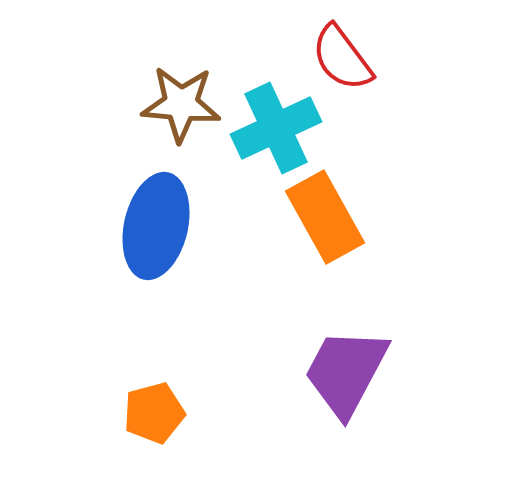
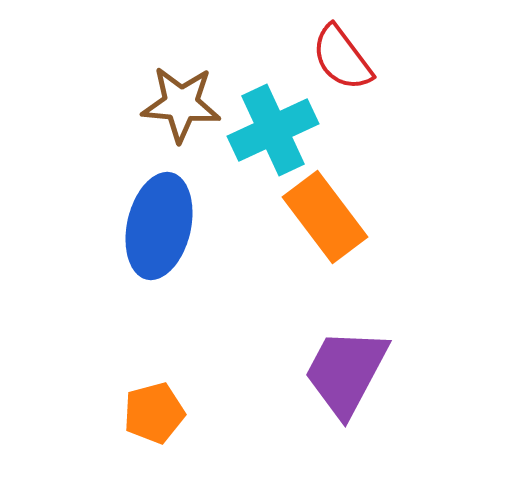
cyan cross: moved 3 px left, 2 px down
orange rectangle: rotated 8 degrees counterclockwise
blue ellipse: moved 3 px right
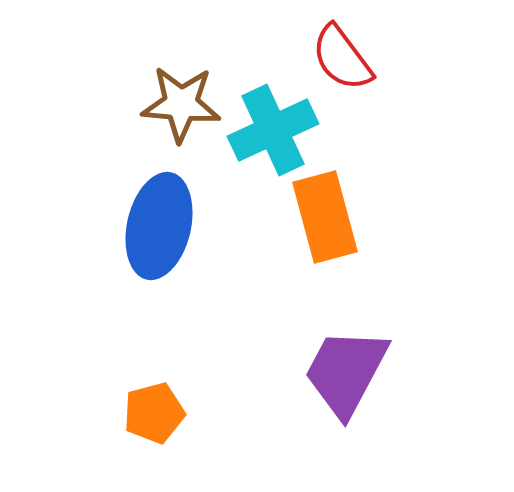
orange rectangle: rotated 22 degrees clockwise
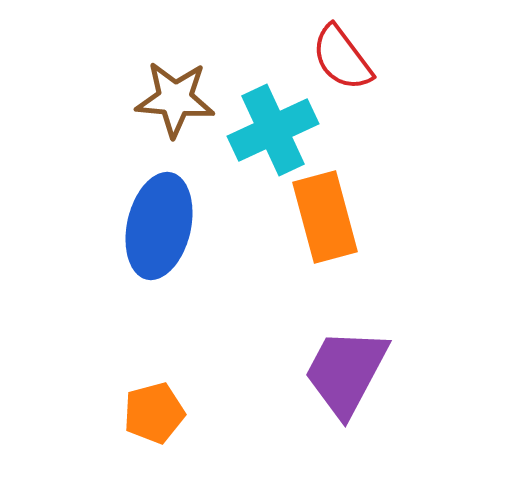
brown star: moved 6 px left, 5 px up
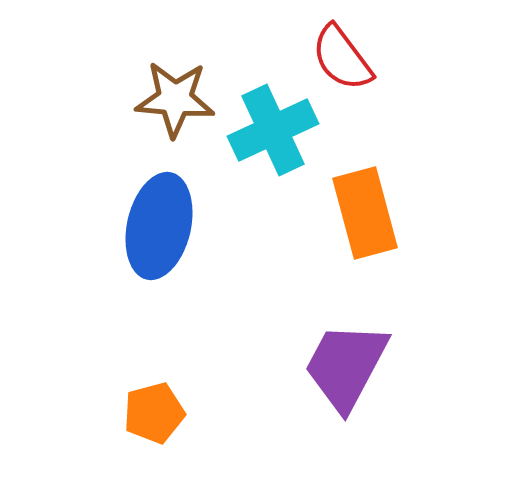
orange rectangle: moved 40 px right, 4 px up
purple trapezoid: moved 6 px up
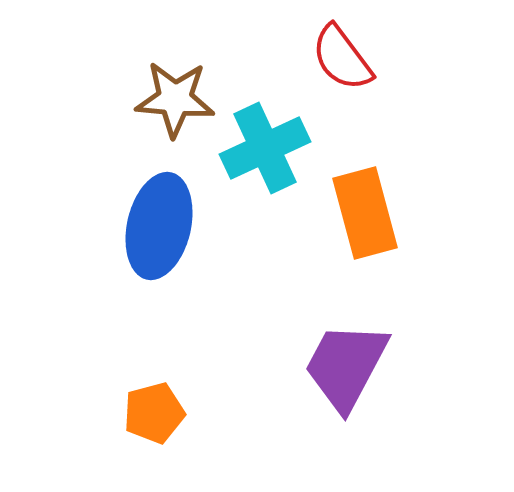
cyan cross: moved 8 px left, 18 px down
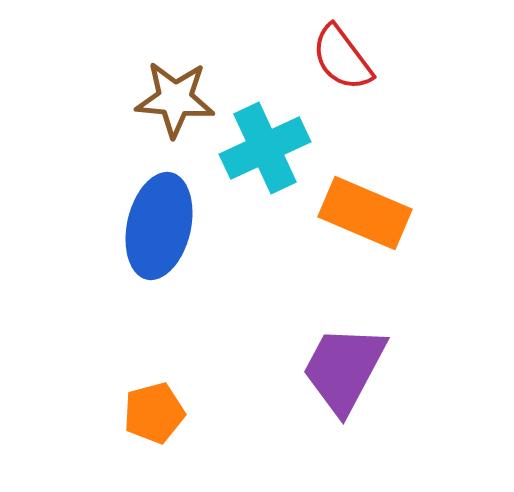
orange rectangle: rotated 52 degrees counterclockwise
purple trapezoid: moved 2 px left, 3 px down
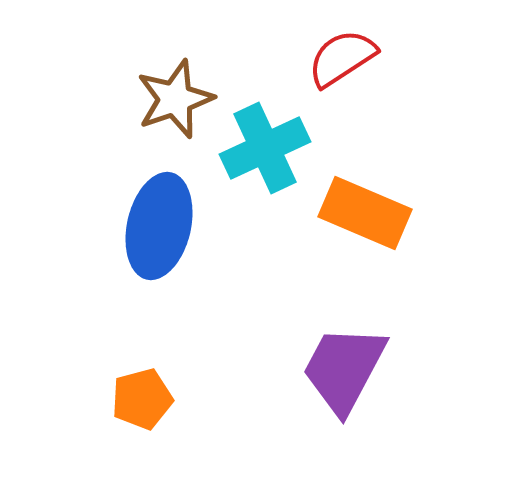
red semicircle: rotated 94 degrees clockwise
brown star: rotated 24 degrees counterclockwise
orange pentagon: moved 12 px left, 14 px up
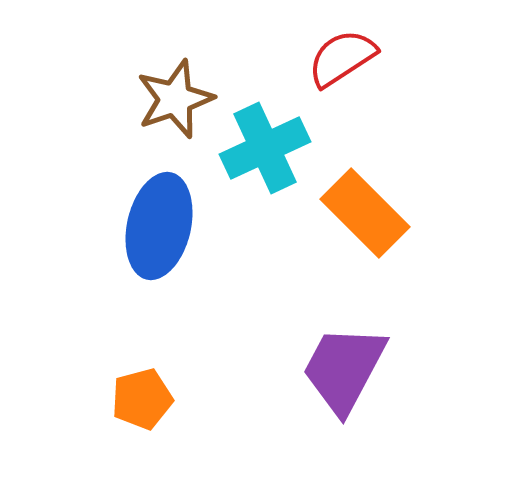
orange rectangle: rotated 22 degrees clockwise
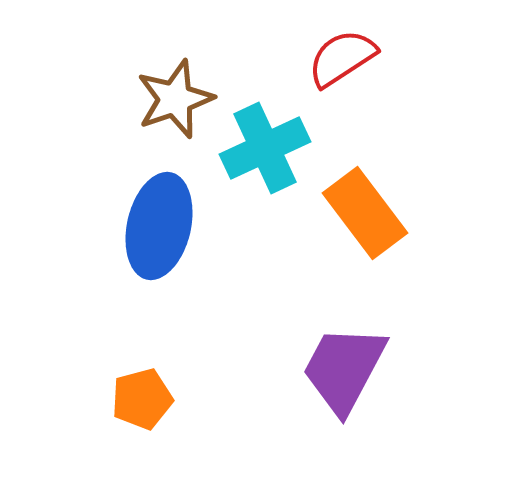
orange rectangle: rotated 8 degrees clockwise
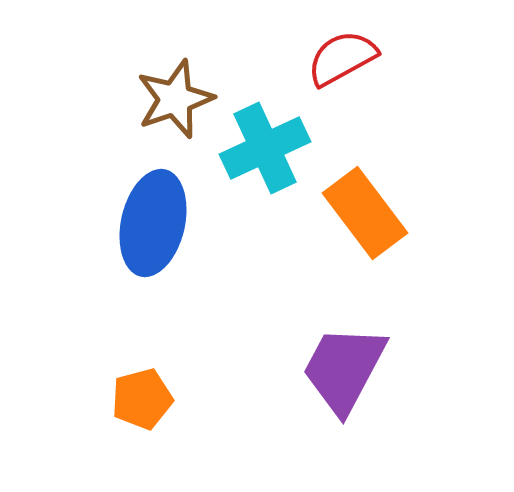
red semicircle: rotated 4 degrees clockwise
blue ellipse: moved 6 px left, 3 px up
